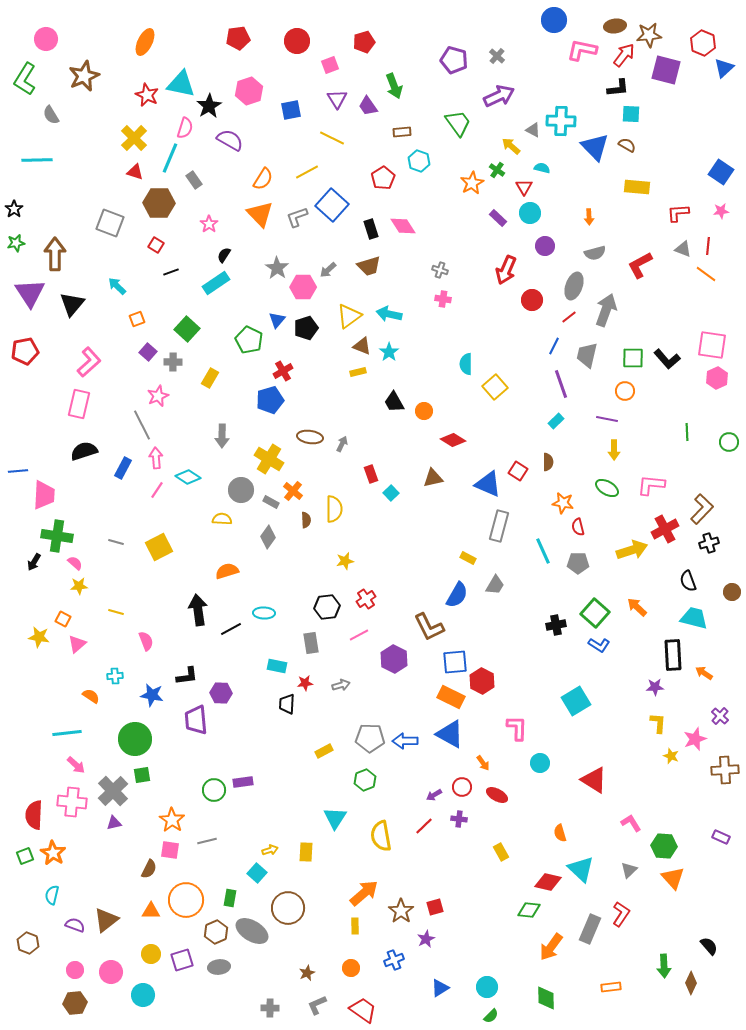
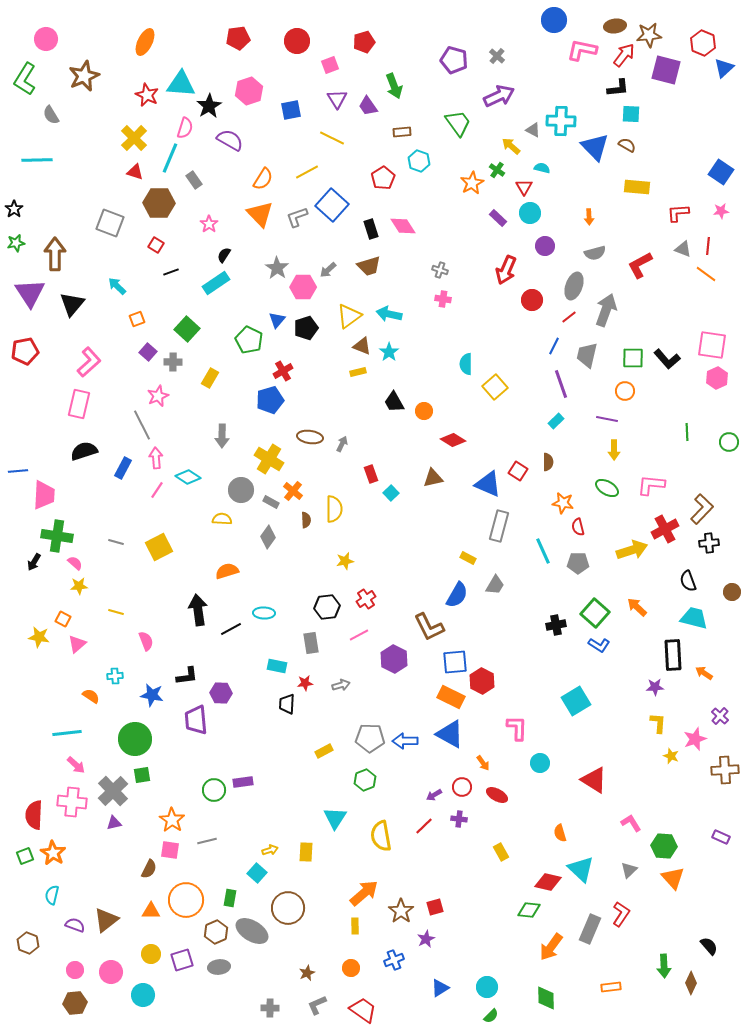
cyan triangle at (181, 84): rotated 8 degrees counterclockwise
black cross at (709, 543): rotated 12 degrees clockwise
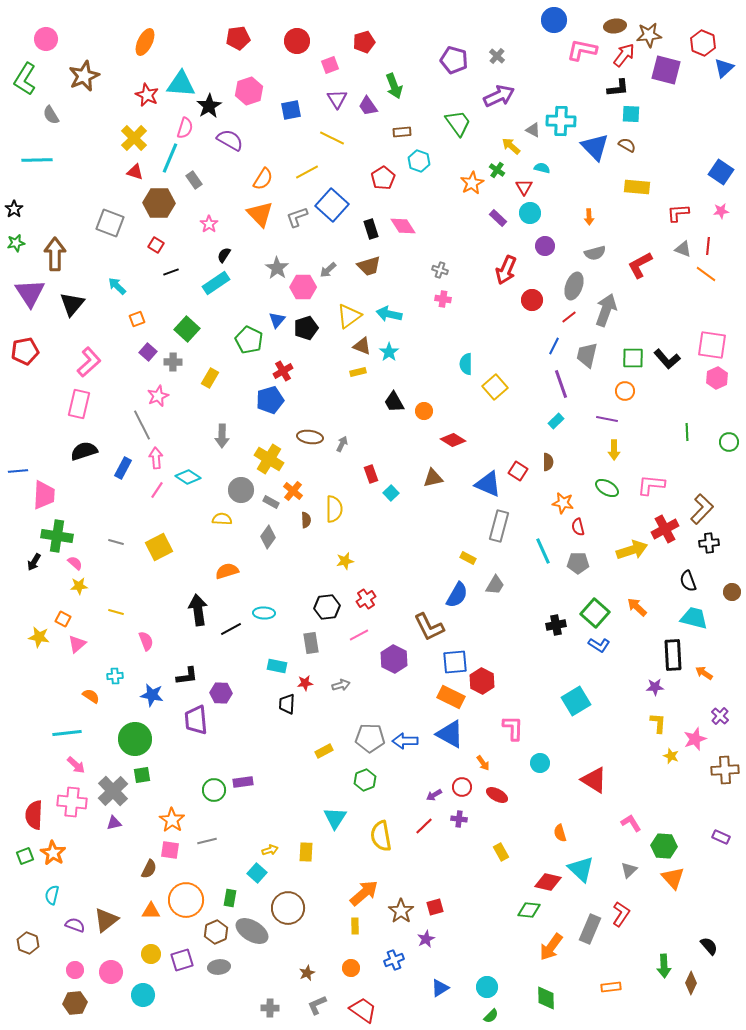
pink L-shape at (517, 728): moved 4 px left
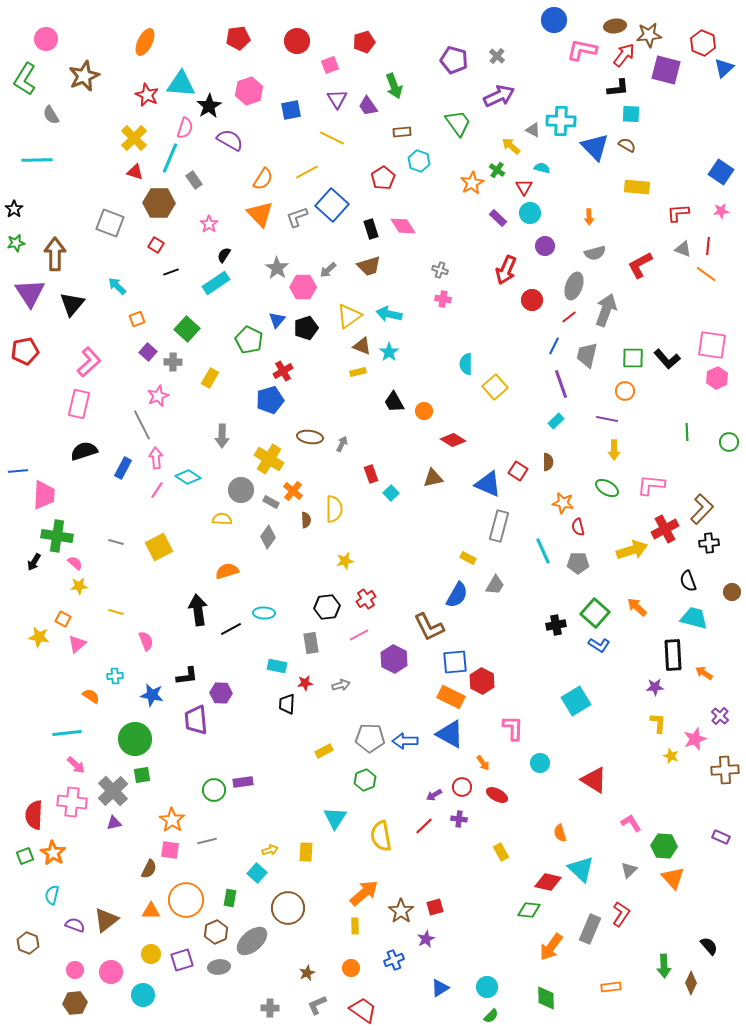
gray ellipse at (252, 931): moved 10 px down; rotated 72 degrees counterclockwise
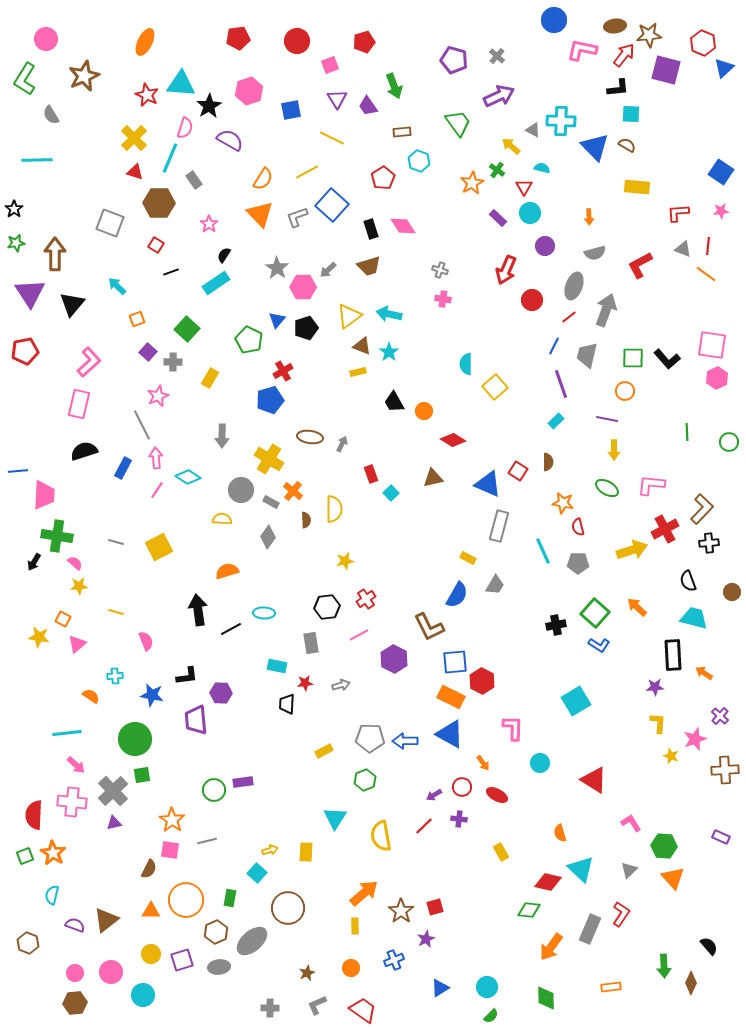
pink circle at (75, 970): moved 3 px down
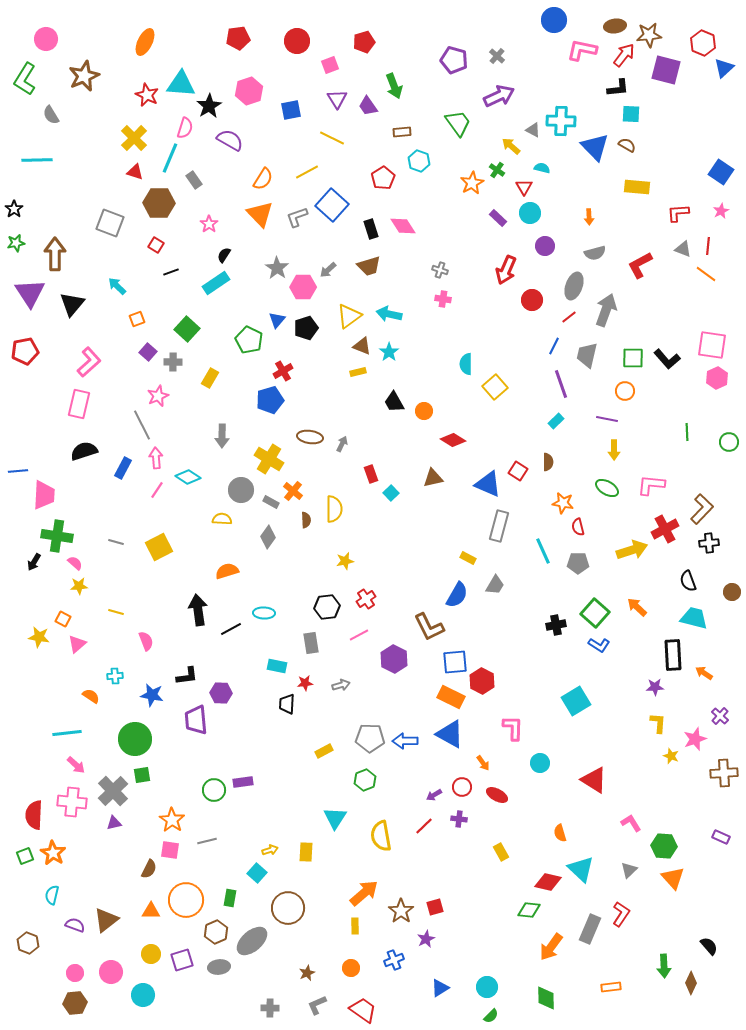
pink star at (721, 211): rotated 21 degrees counterclockwise
brown cross at (725, 770): moved 1 px left, 3 px down
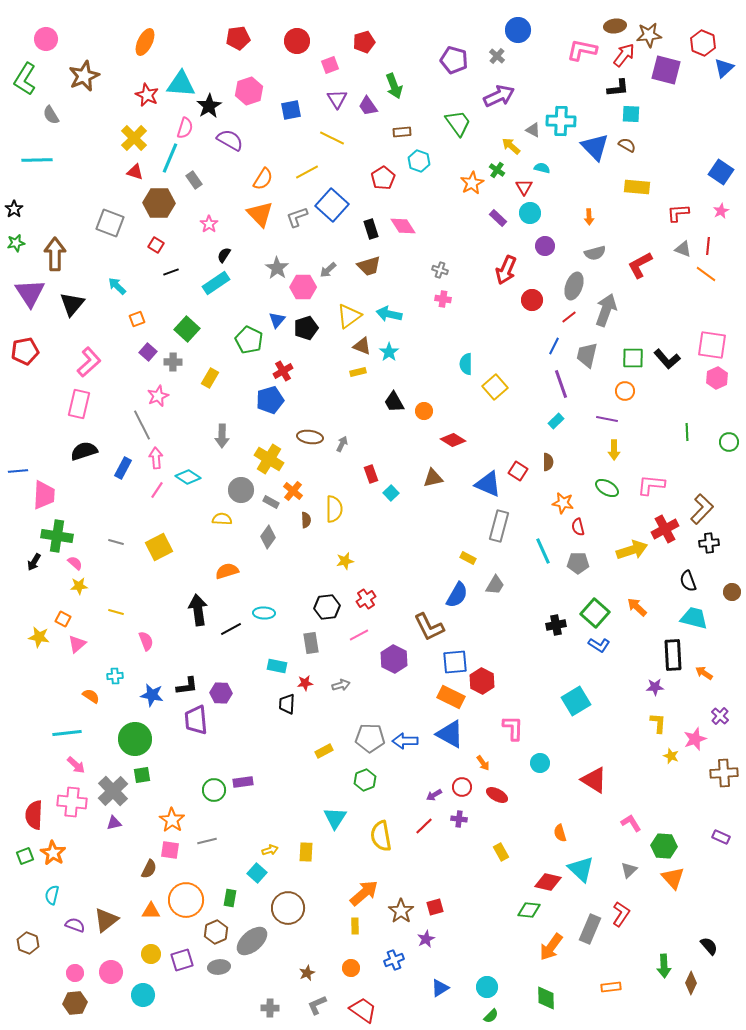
blue circle at (554, 20): moved 36 px left, 10 px down
black L-shape at (187, 676): moved 10 px down
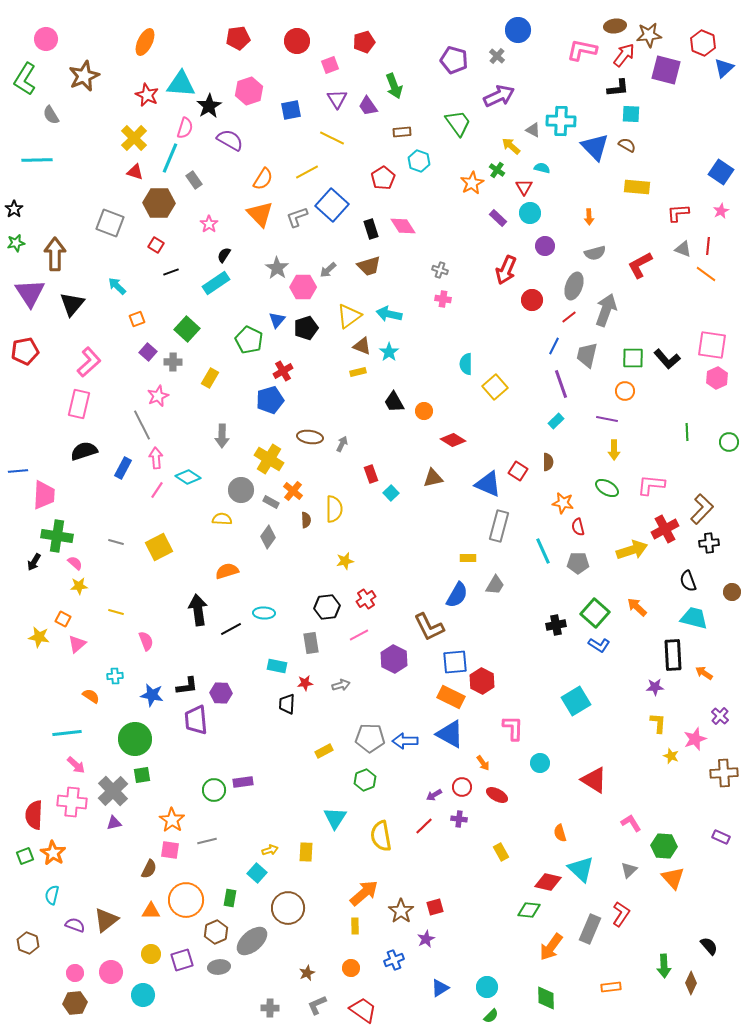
yellow rectangle at (468, 558): rotated 28 degrees counterclockwise
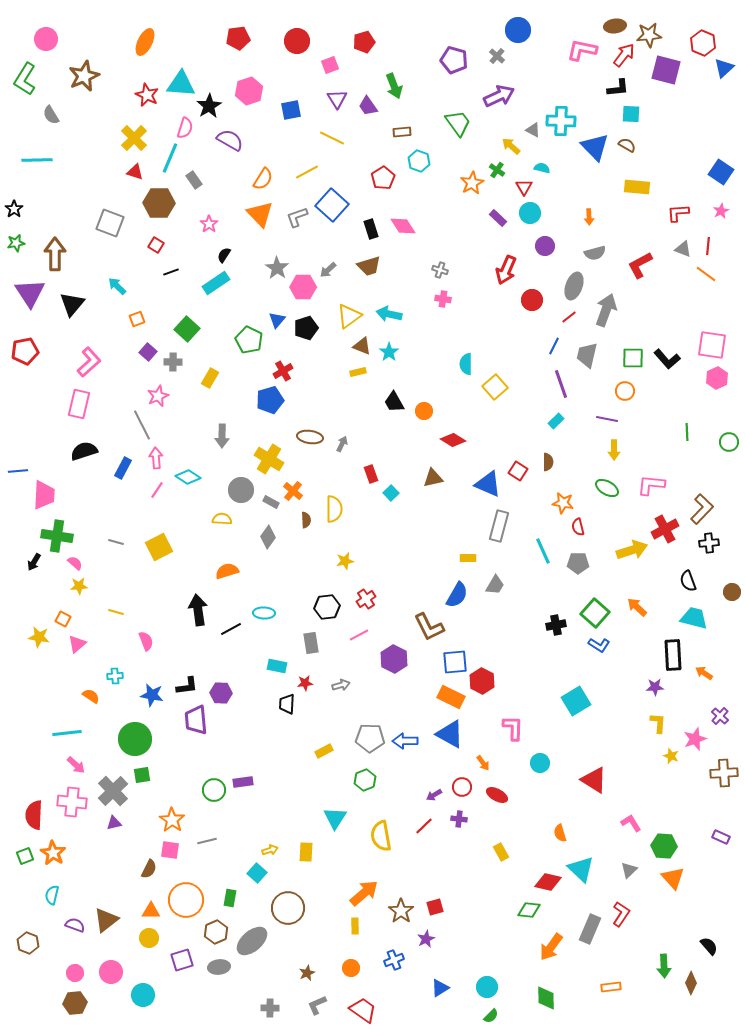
yellow circle at (151, 954): moved 2 px left, 16 px up
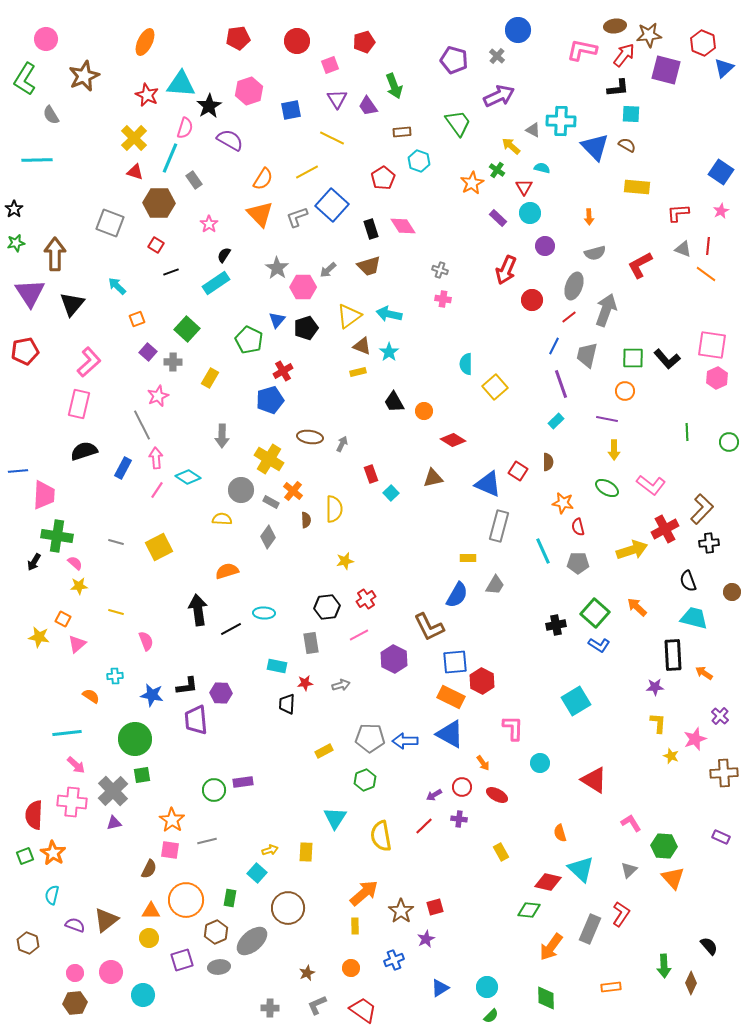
pink L-shape at (651, 485): rotated 148 degrees counterclockwise
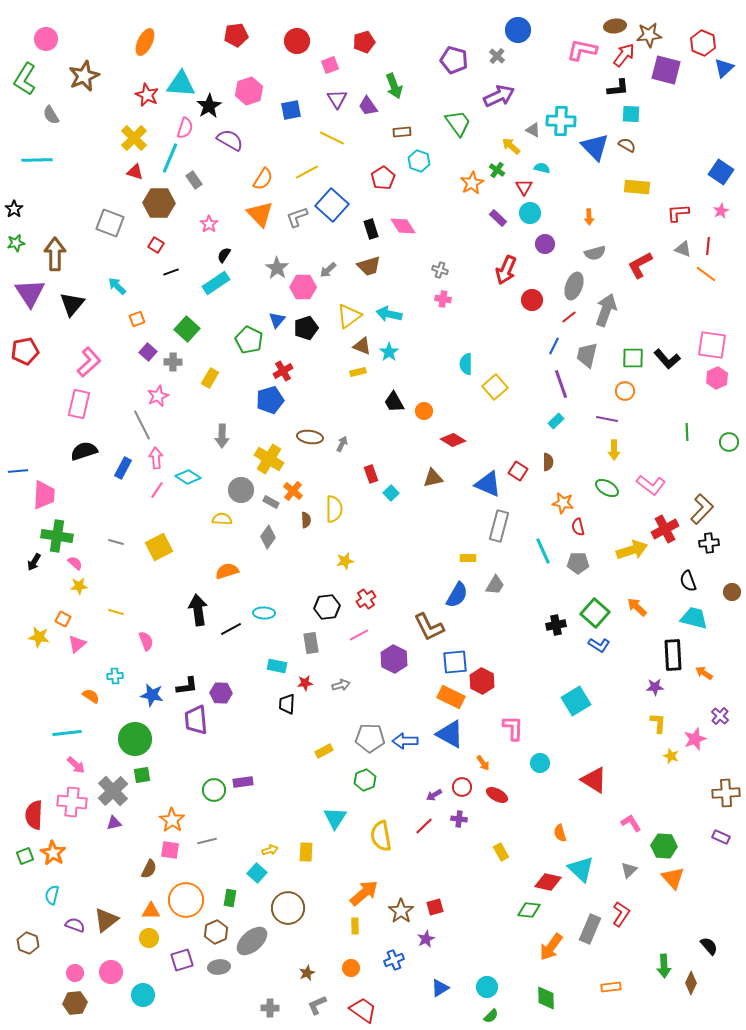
red pentagon at (238, 38): moved 2 px left, 3 px up
purple circle at (545, 246): moved 2 px up
brown cross at (724, 773): moved 2 px right, 20 px down
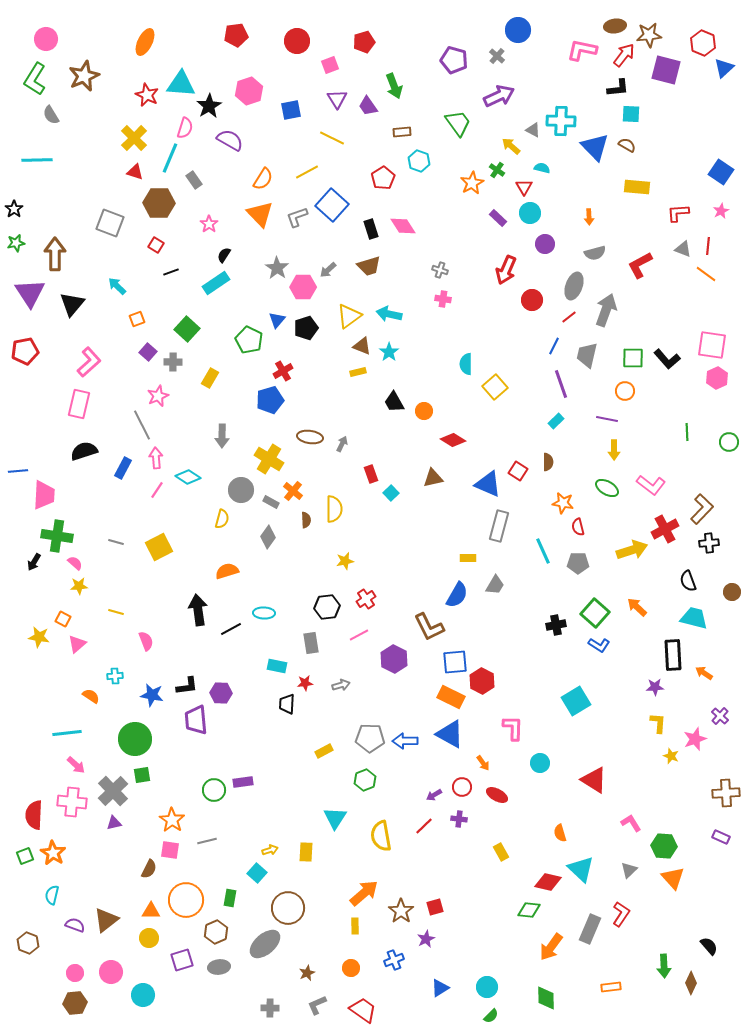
green L-shape at (25, 79): moved 10 px right
yellow semicircle at (222, 519): rotated 102 degrees clockwise
gray ellipse at (252, 941): moved 13 px right, 3 px down
